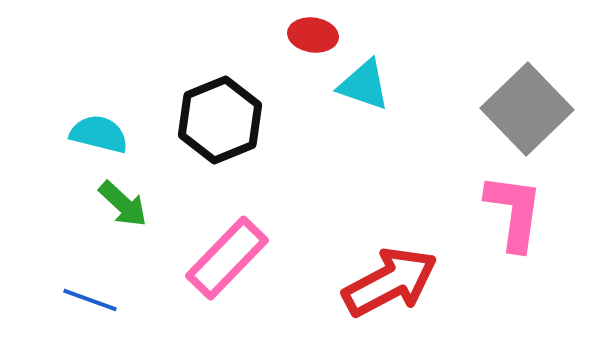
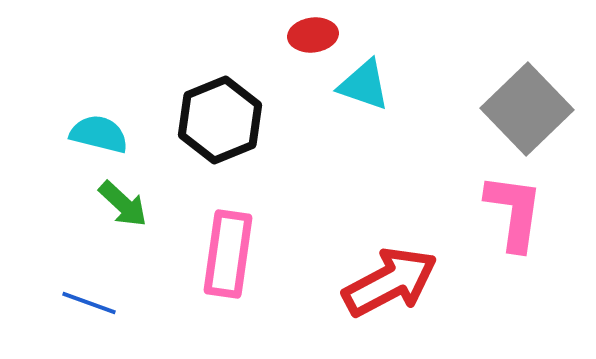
red ellipse: rotated 15 degrees counterclockwise
pink rectangle: moved 1 px right, 4 px up; rotated 36 degrees counterclockwise
blue line: moved 1 px left, 3 px down
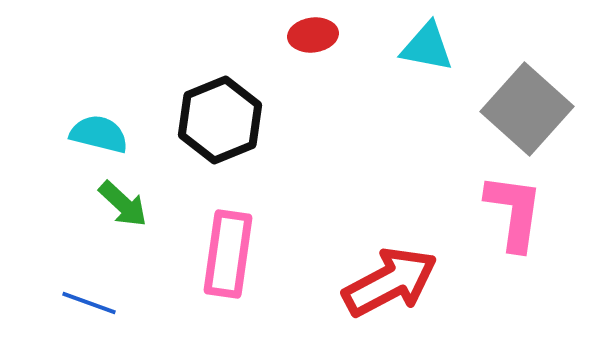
cyan triangle: moved 63 px right, 38 px up; rotated 8 degrees counterclockwise
gray square: rotated 4 degrees counterclockwise
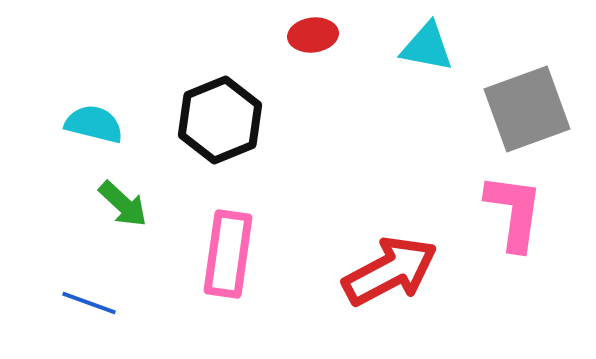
gray square: rotated 28 degrees clockwise
cyan semicircle: moved 5 px left, 10 px up
red arrow: moved 11 px up
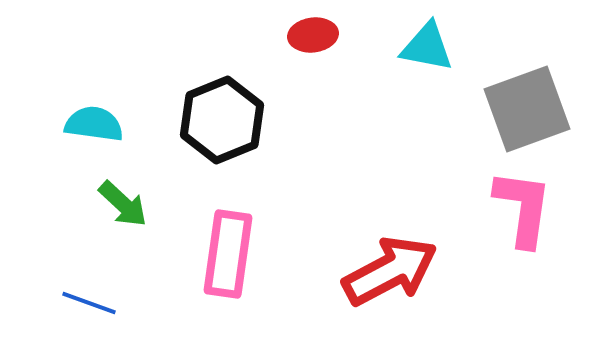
black hexagon: moved 2 px right
cyan semicircle: rotated 6 degrees counterclockwise
pink L-shape: moved 9 px right, 4 px up
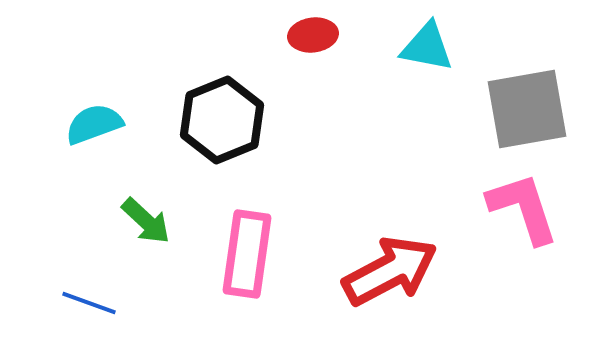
gray square: rotated 10 degrees clockwise
cyan semicircle: rotated 28 degrees counterclockwise
green arrow: moved 23 px right, 17 px down
pink L-shape: rotated 26 degrees counterclockwise
pink rectangle: moved 19 px right
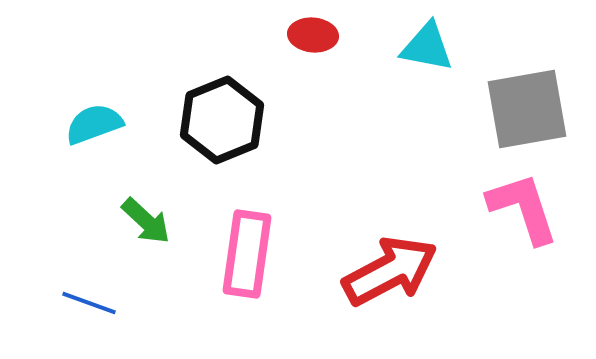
red ellipse: rotated 12 degrees clockwise
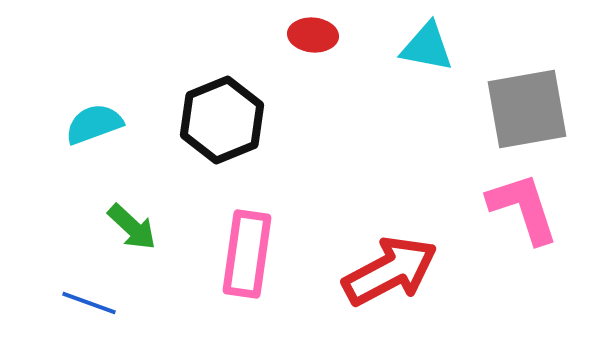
green arrow: moved 14 px left, 6 px down
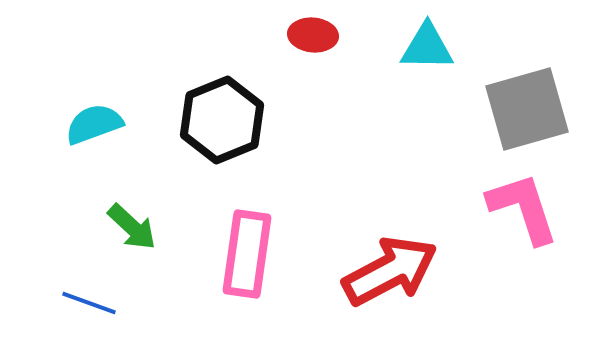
cyan triangle: rotated 10 degrees counterclockwise
gray square: rotated 6 degrees counterclockwise
